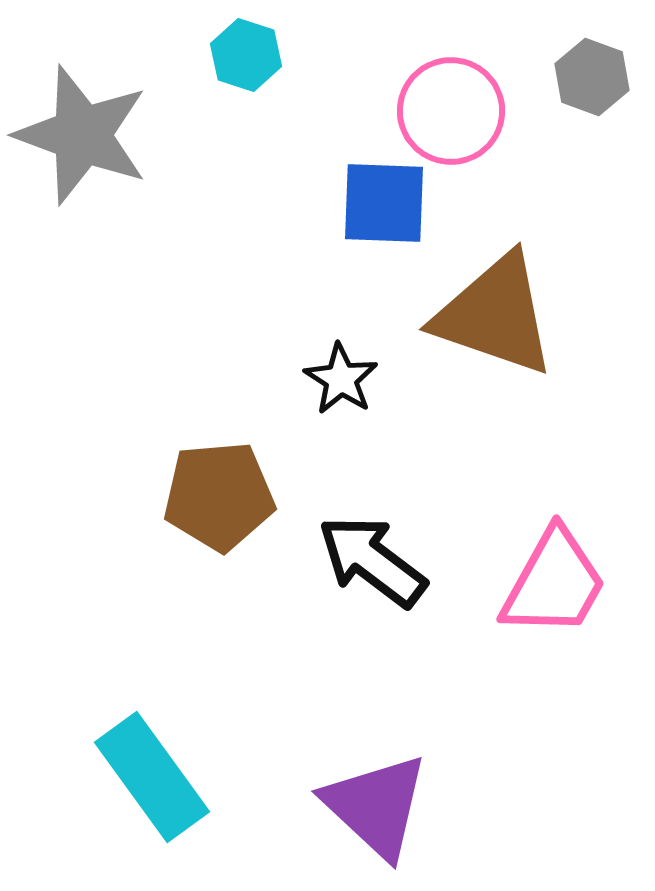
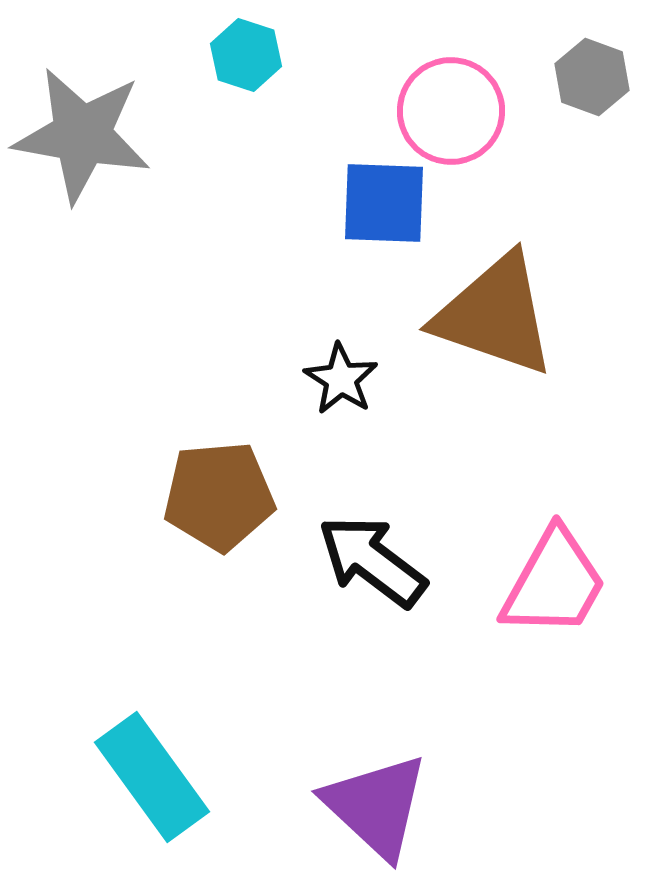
gray star: rotated 10 degrees counterclockwise
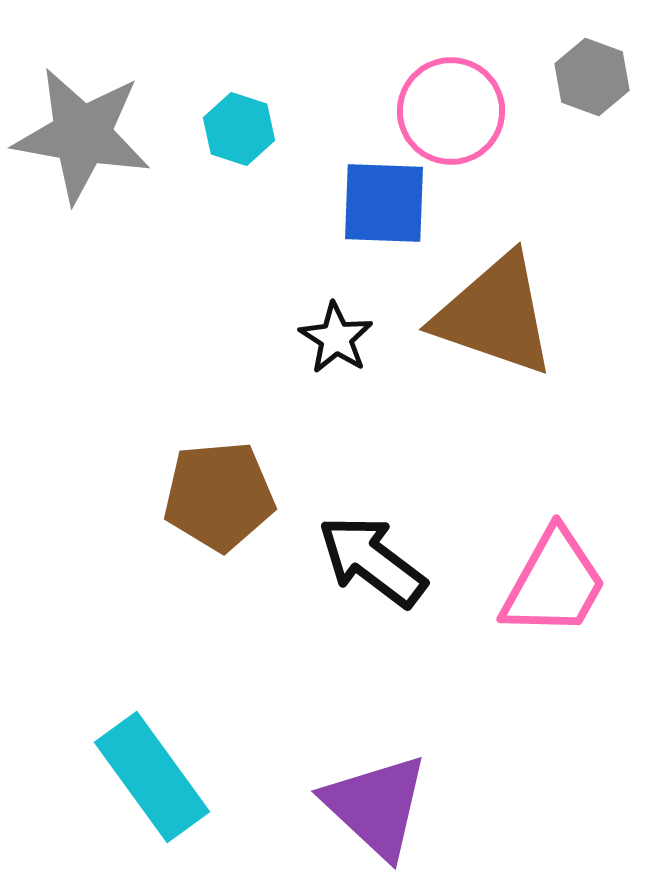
cyan hexagon: moved 7 px left, 74 px down
black star: moved 5 px left, 41 px up
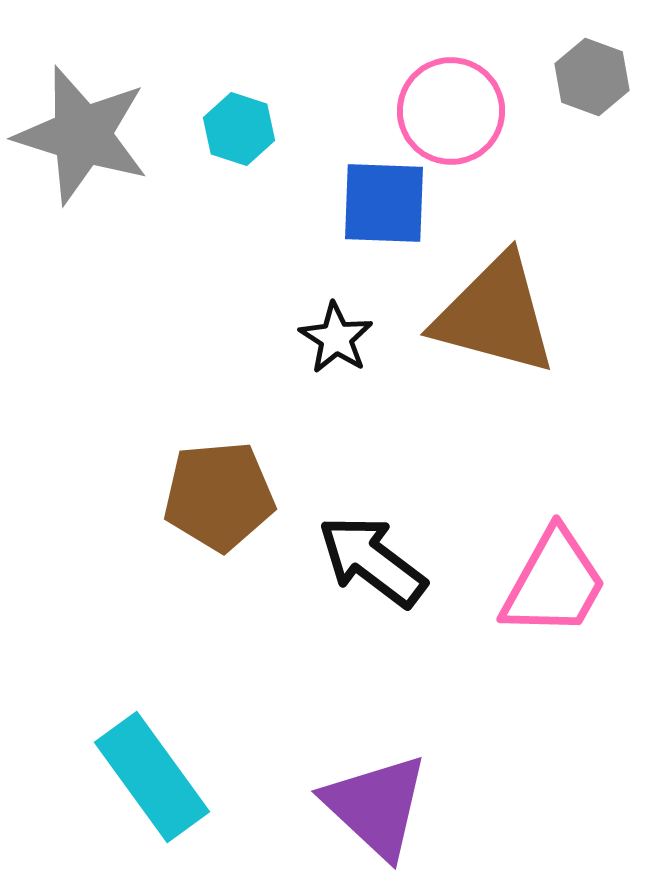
gray star: rotated 7 degrees clockwise
brown triangle: rotated 4 degrees counterclockwise
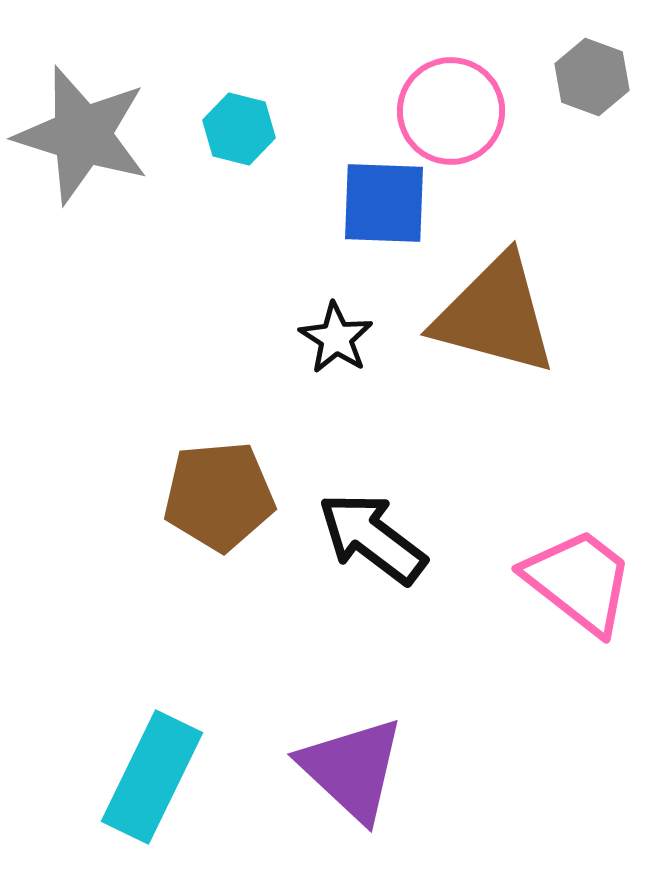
cyan hexagon: rotated 4 degrees counterclockwise
black arrow: moved 23 px up
pink trapezoid: moved 25 px right, 2 px up; rotated 81 degrees counterclockwise
cyan rectangle: rotated 62 degrees clockwise
purple triangle: moved 24 px left, 37 px up
